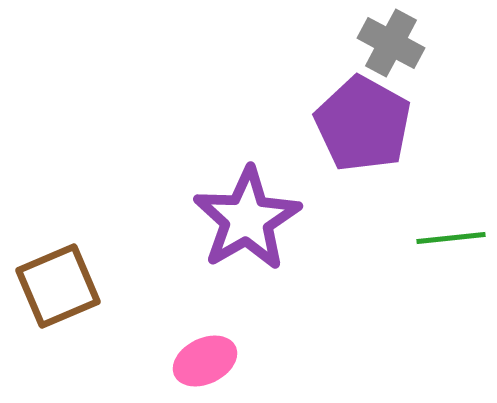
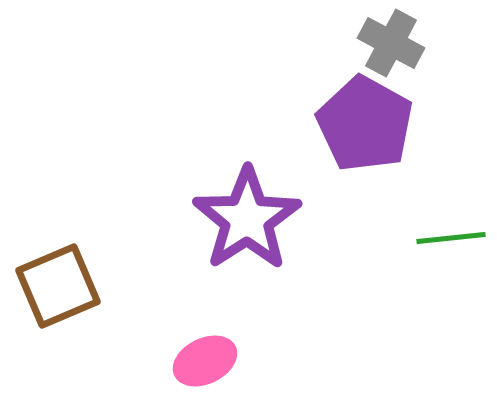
purple pentagon: moved 2 px right
purple star: rotated 3 degrees counterclockwise
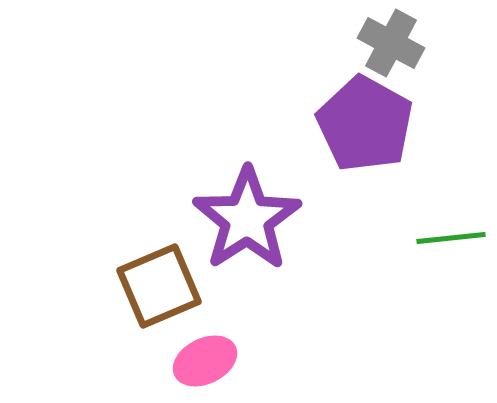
brown square: moved 101 px right
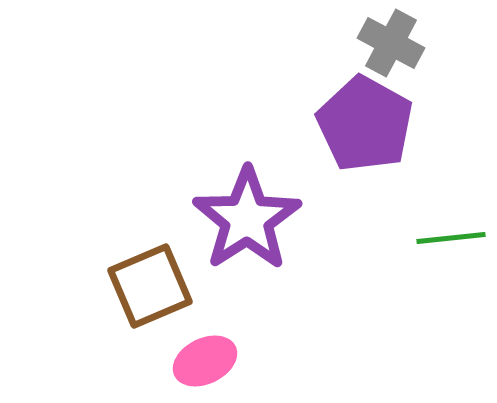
brown square: moved 9 px left
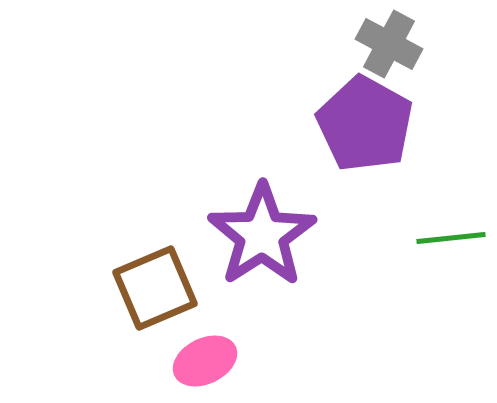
gray cross: moved 2 px left, 1 px down
purple star: moved 15 px right, 16 px down
brown square: moved 5 px right, 2 px down
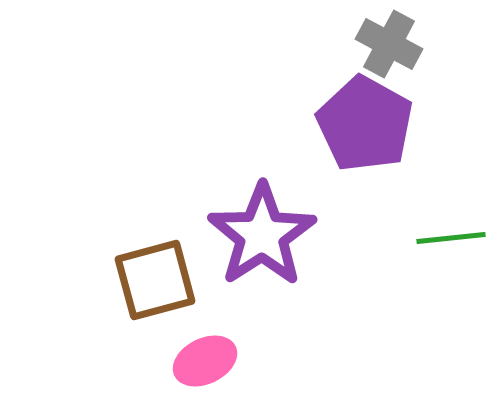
brown square: moved 8 px up; rotated 8 degrees clockwise
